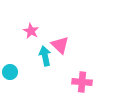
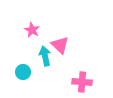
pink star: moved 1 px right, 1 px up
cyan circle: moved 13 px right
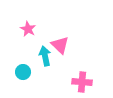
pink star: moved 4 px left, 1 px up
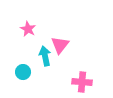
pink triangle: rotated 24 degrees clockwise
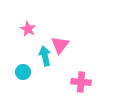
pink cross: moved 1 px left
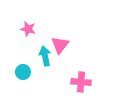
pink star: rotated 14 degrees counterclockwise
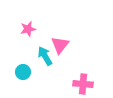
pink star: rotated 28 degrees counterclockwise
cyan arrow: rotated 18 degrees counterclockwise
pink cross: moved 2 px right, 2 px down
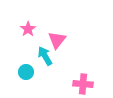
pink star: rotated 21 degrees counterclockwise
pink triangle: moved 3 px left, 5 px up
cyan circle: moved 3 px right
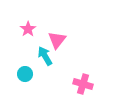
cyan circle: moved 1 px left, 2 px down
pink cross: rotated 12 degrees clockwise
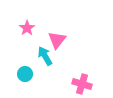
pink star: moved 1 px left, 1 px up
pink cross: moved 1 px left
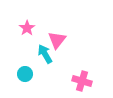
cyan arrow: moved 2 px up
pink cross: moved 3 px up
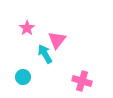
cyan circle: moved 2 px left, 3 px down
